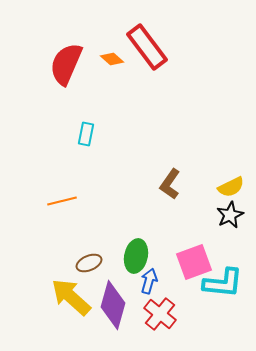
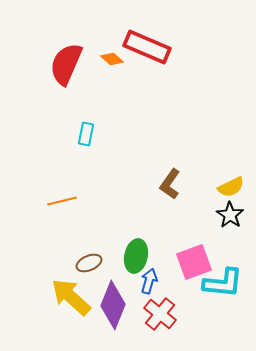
red rectangle: rotated 30 degrees counterclockwise
black star: rotated 12 degrees counterclockwise
purple diamond: rotated 6 degrees clockwise
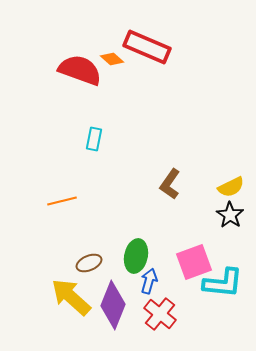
red semicircle: moved 14 px right, 6 px down; rotated 87 degrees clockwise
cyan rectangle: moved 8 px right, 5 px down
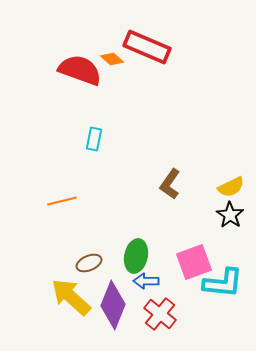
blue arrow: moved 3 px left; rotated 105 degrees counterclockwise
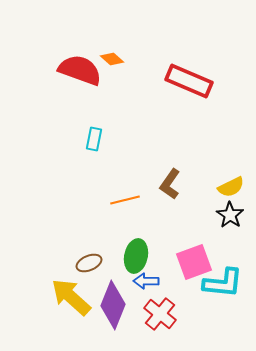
red rectangle: moved 42 px right, 34 px down
orange line: moved 63 px right, 1 px up
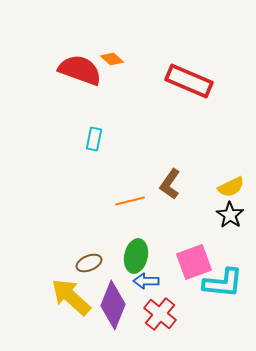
orange line: moved 5 px right, 1 px down
